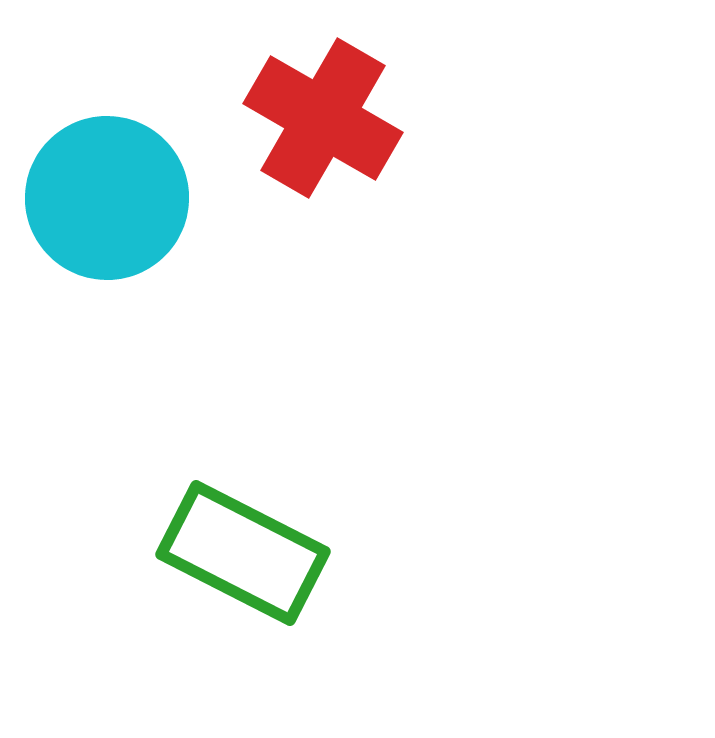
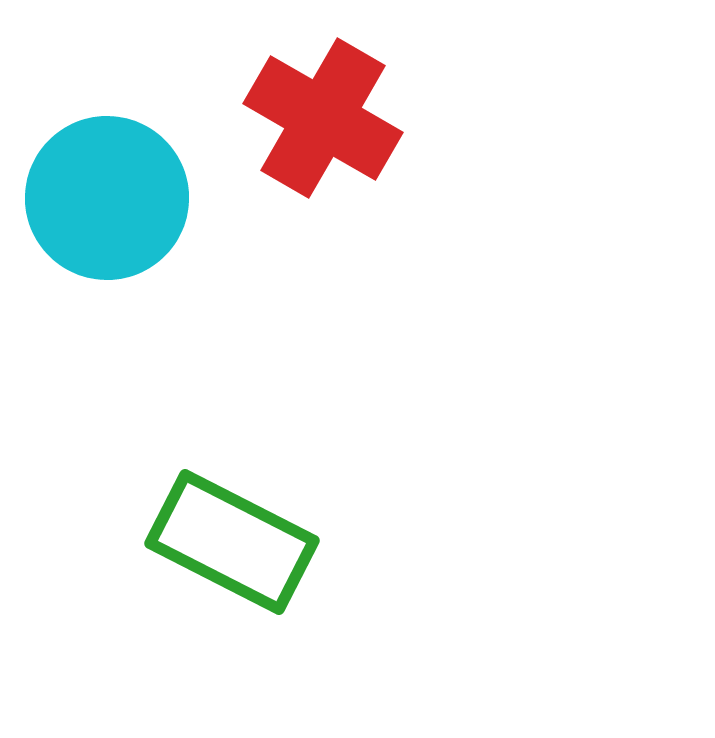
green rectangle: moved 11 px left, 11 px up
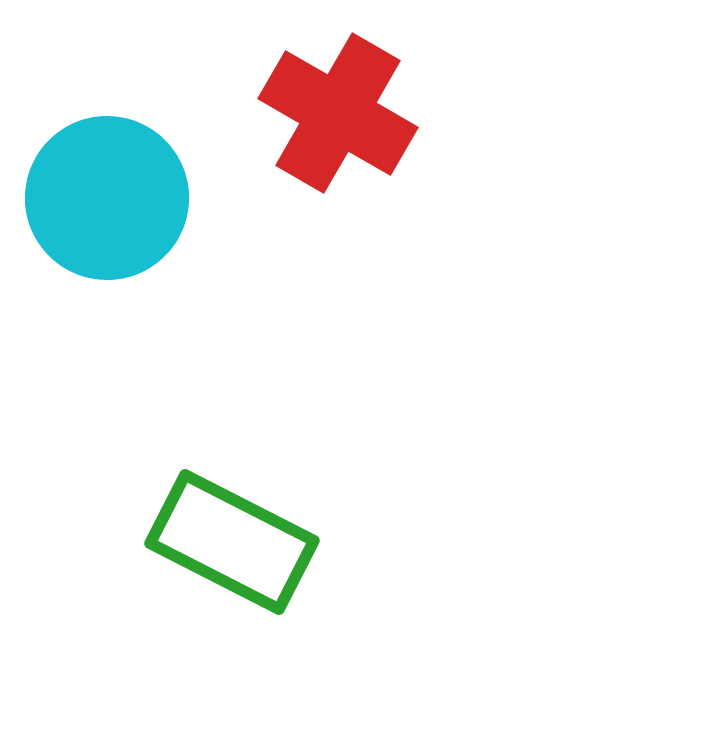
red cross: moved 15 px right, 5 px up
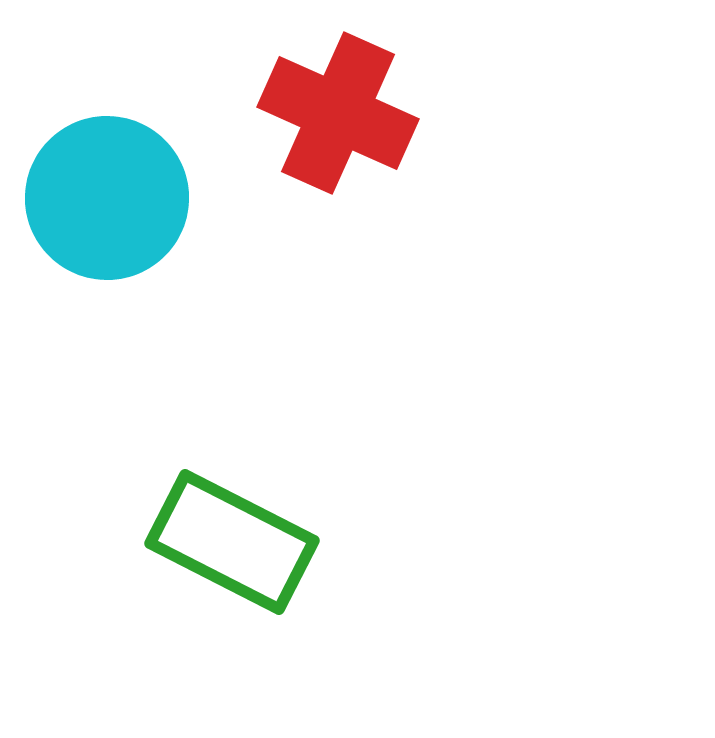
red cross: rotated 6 degrees counterclockwise
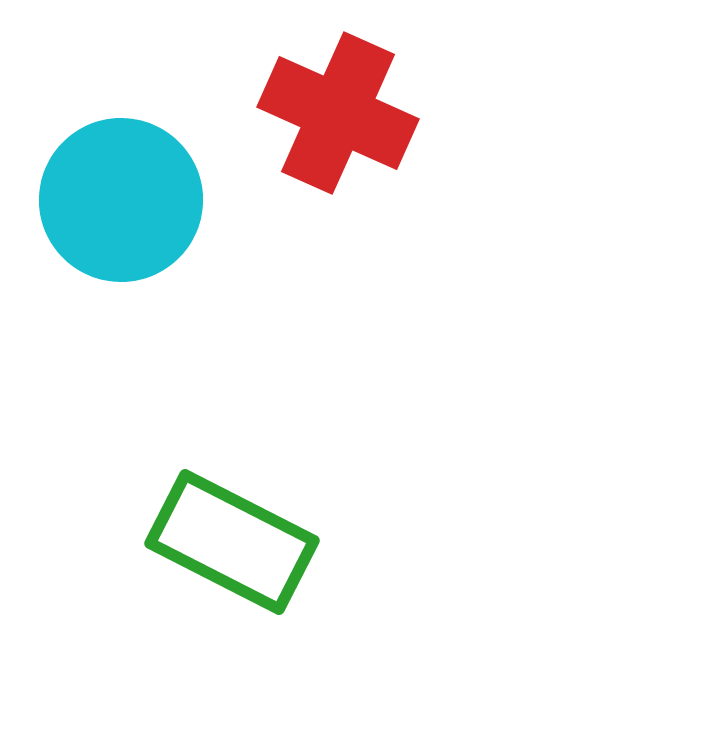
cyan circle: moved 14 px right, 2 px down
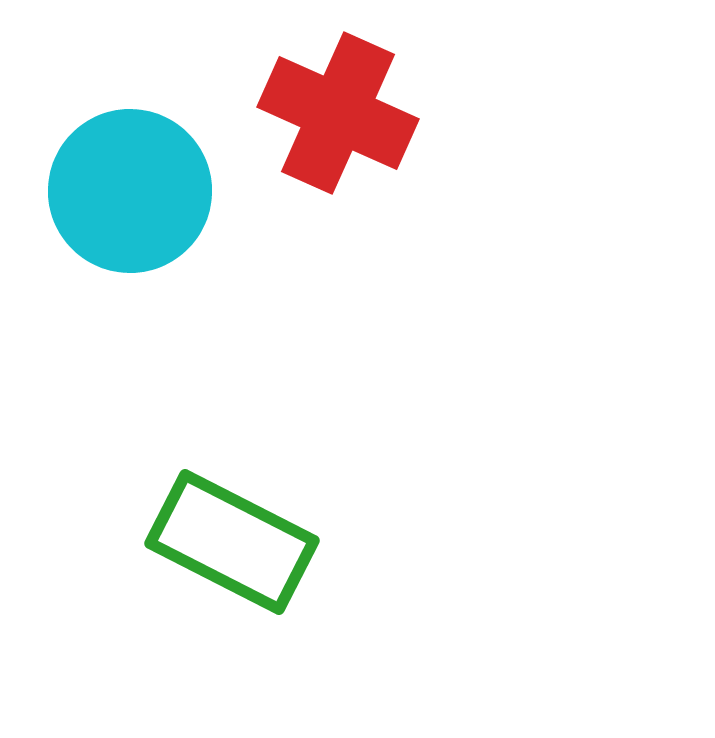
cyan circle: moved 9 px right, 9 px up
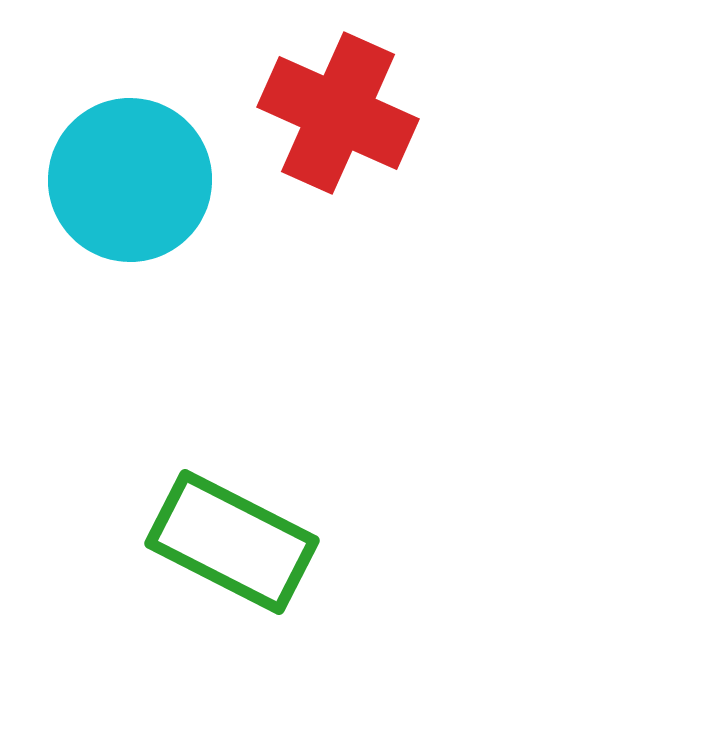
cyan circle: moved 11 px up
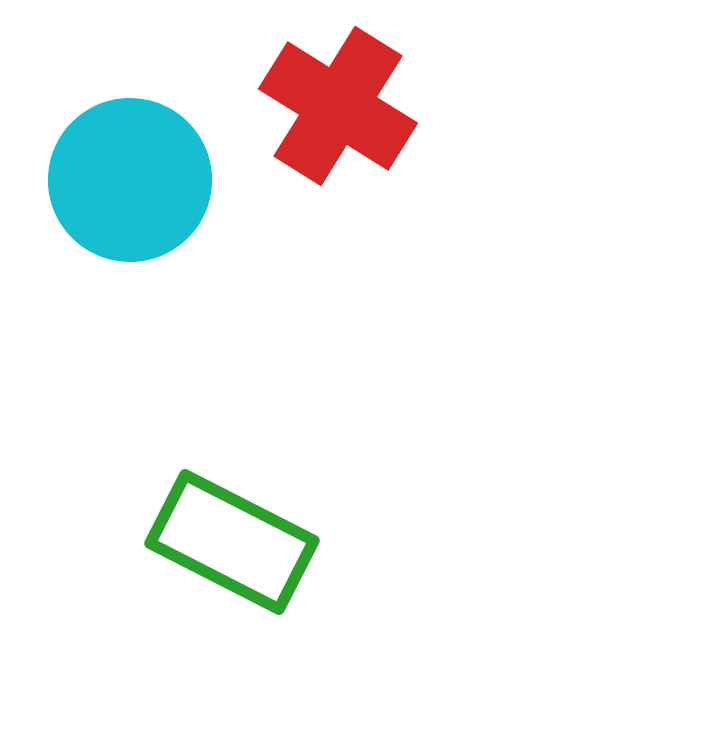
red cross: moved 7 px up; rotated 8 degrees clockwise
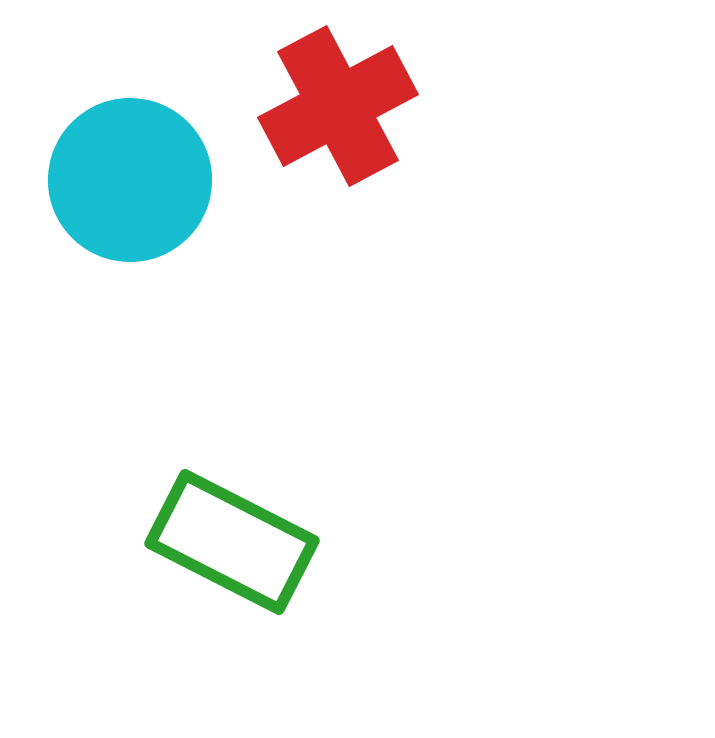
red cross: rotated 30 degrees clockwise
